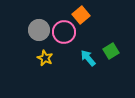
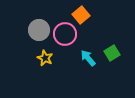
pink circle: moved 1 px right, 2 px down
green square: moved 1 px right, 2 px down
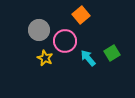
pink circle: moved 7 px down
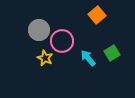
orange square: moved 16 px right
pink circle: moved 3 px left
